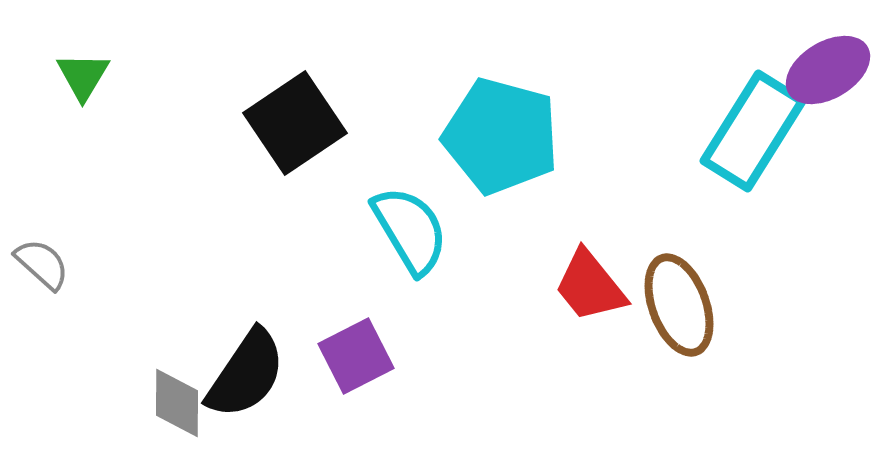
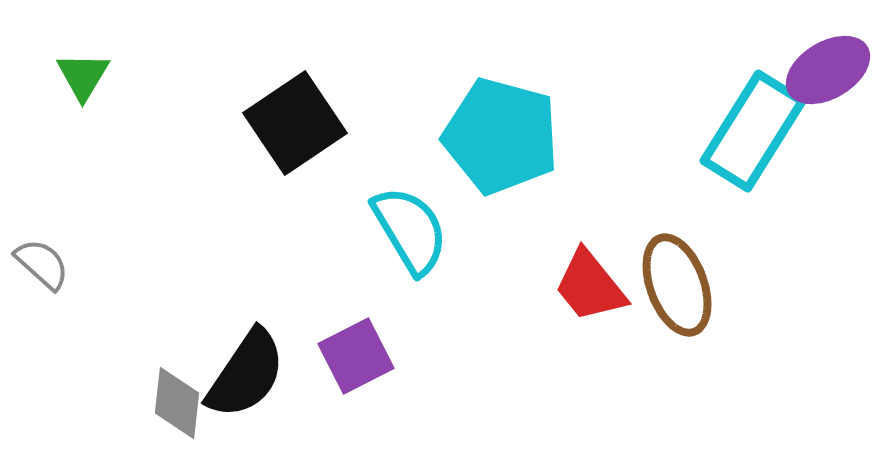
brown ellipse: moved 2 px left, 20 px up
gray diamond: rotated 6 degrees clockwise
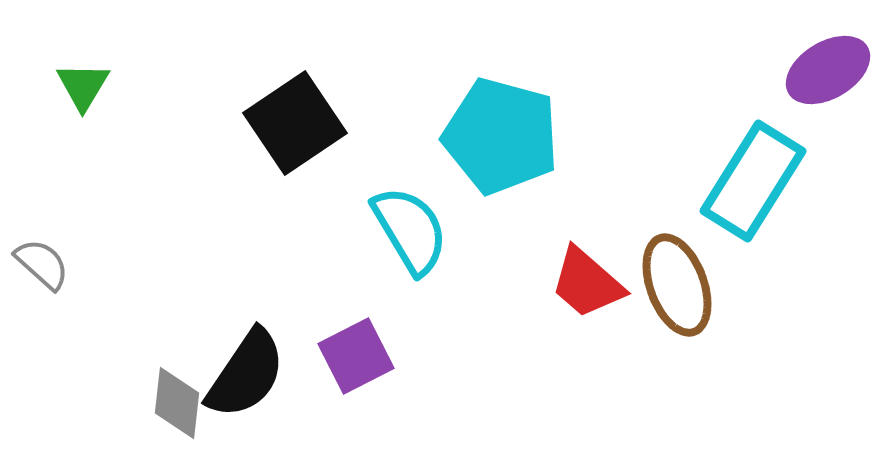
green triangle: moved 10 px down
cyan rectangle: moved 50 px down
red trapezoid: moved 3 px left, 3 px up; rotated 10 degrees counterclockwise
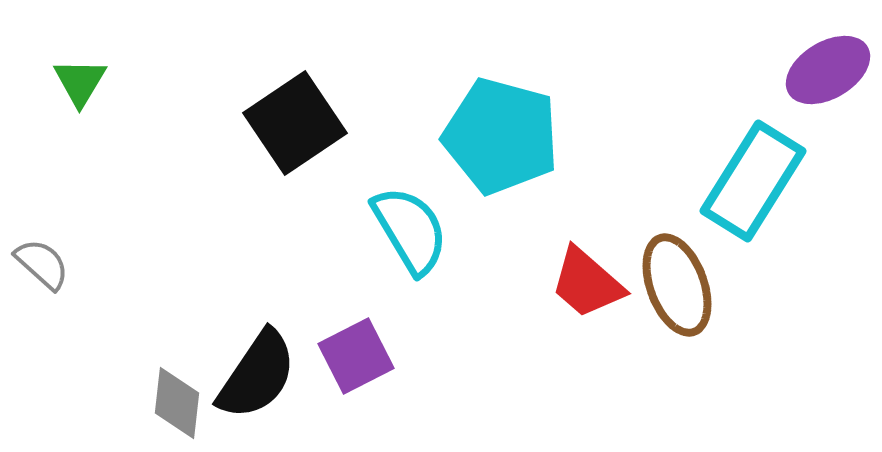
green triangle: moved 3 px left, 4 px up
black semicircle: moved 11 px right, 1 px down
